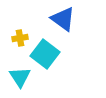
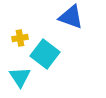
blue triangle: moved 8 px right, 2 px up; rotated 16 degrees counterclockwise
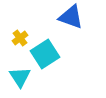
yellow cross: rotated 28 degrees counterclockwise
cyan square: rotated 20 degrees clockwise
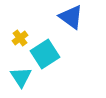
blue triangle: rotated 16 degrees clockwise
cyan triangle: moved 1 px right
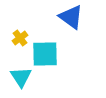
cyan square: rotated 32 degrees clockwise
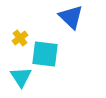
blue triangle: rotated 8 degrees clockwise
cyan square: rotated 8 degrees clockwise
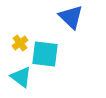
yellow cross: moved 5 px down
cyan triangle: rotated 20 degrees counterclockwise
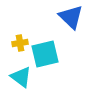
yellow cross: rotated 28 degrees clockwise
cyan square: rotated 20 degrees counterclockwise
